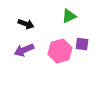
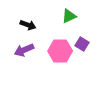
black arrow: moved 2 px right, 1 px down
purple square: rotated 24 degrees clockwise
pink hexagon: rotated 15 degrees clockwise
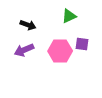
purple square: rotated 24 degrees counterclockwise
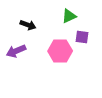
purple square: moved 7 px up
purple arrow: moved 8 px left, 1 px down
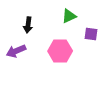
black arrow: rotated 77 degrees clockwise
purple square: moved 9 px right, 3 px up
